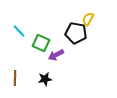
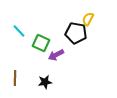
black star: moved 3 px down
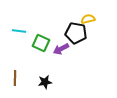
yellow semicircle: rotated 48 degrees clockwise
cyan line: rotated 40 degrees counterclockwise
purple arrow: moved 5 px right, 6 px up
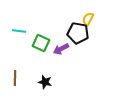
yellow semicircle: rotated 48 degrees counterclockwise
black pentagon: moved 2 px right
black star: rotated 24 degrees clockwise
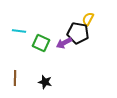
purple arrow: moved 3 px right, 6 px up
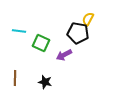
purple arrow: moved 12 px down
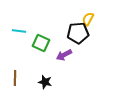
black pentagon: rotated 15 degrees counterclockwise
